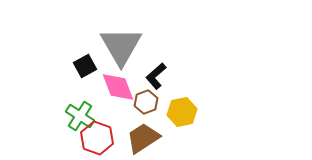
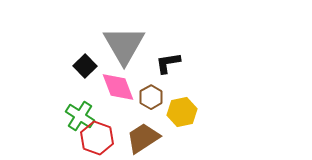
gray triangle: moved 3 px right, 1 px up
black square: rotated 15 degrees counterclockwise
black L-shape: moved 12 px right, 13 px up; rotated 32 degrees clockwise
brown hexagon: moved 5 px right, 5 px up; rotated 10 degrees counterclockwise
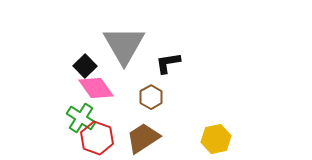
pink diamond: moved 22 px left, 1 px down; rotated 15 degrees counterclockwise
yellow hexagon: moved 34 px right, 27 px down
green cross: moved 1 px right, 2 px down
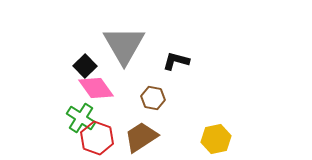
black L-shape: moved 8 px right, 2 px up; rotated 24 degrees clockwise
brown hexagon: moved 2 px right, 1 px down; rotated 20 degrees counterclockwise
brown trapezoid: moved 2 px left, 1 px up
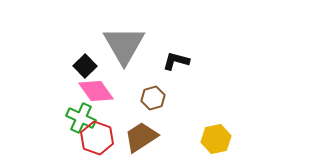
pink diamond: moved 3 px down
brown hexagon: rotated 25 degrees counterclockwise
green cross: rotated 8 degrees counterclockwise
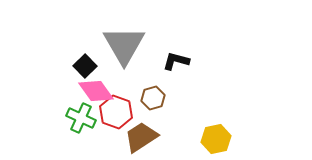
red hexagon: moved 19 px right, 26 px up
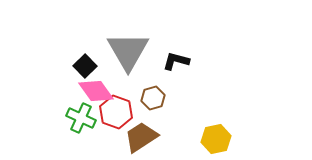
gray triangle: moved 4 px right, 6 px down
